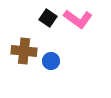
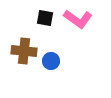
black square: moved 3 px left; rotated 24 degrees counterclockwise
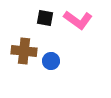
pink L-shape: moved 1 px down
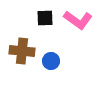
black square: rotated 12 degrees counterclockwise
brown cross: moved 2 px left
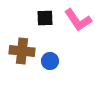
pink L-shape: rotated 20 degrees clockwise
blue circle: moved 1 px left
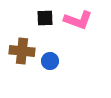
pink L-shape: rotated 36 degrees counterclockwise
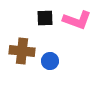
pink L-shape: moved 1 px left
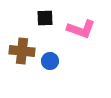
pink L-shape: moved 4 px right, 9 px down
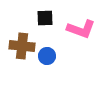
brown cross: moved 5 px up
blue circle: moved 3 px left, 5 px up
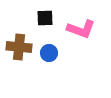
brown cross: moved 3 px left, 1 px down
blue circle: moved 2 px right, 3 px up
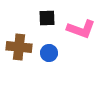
black square: moved 2 px right
